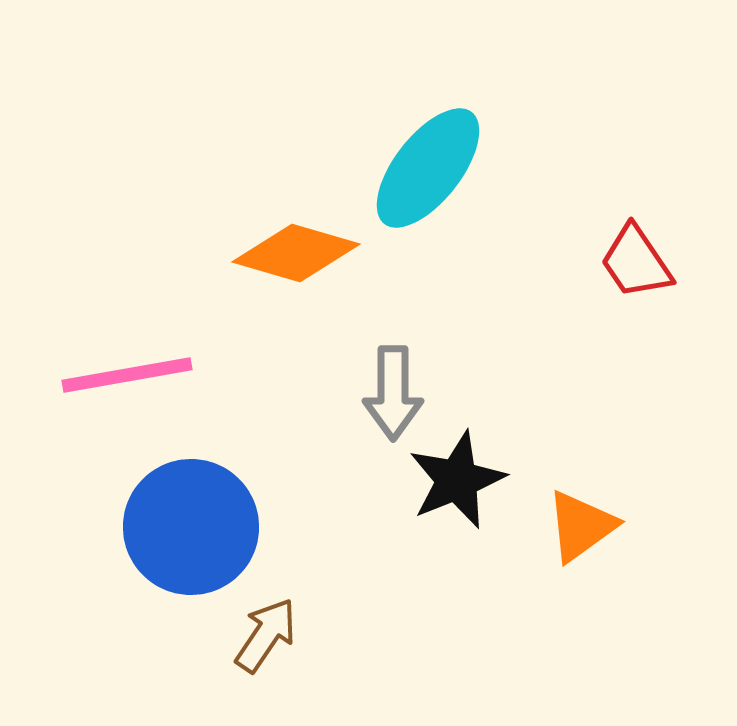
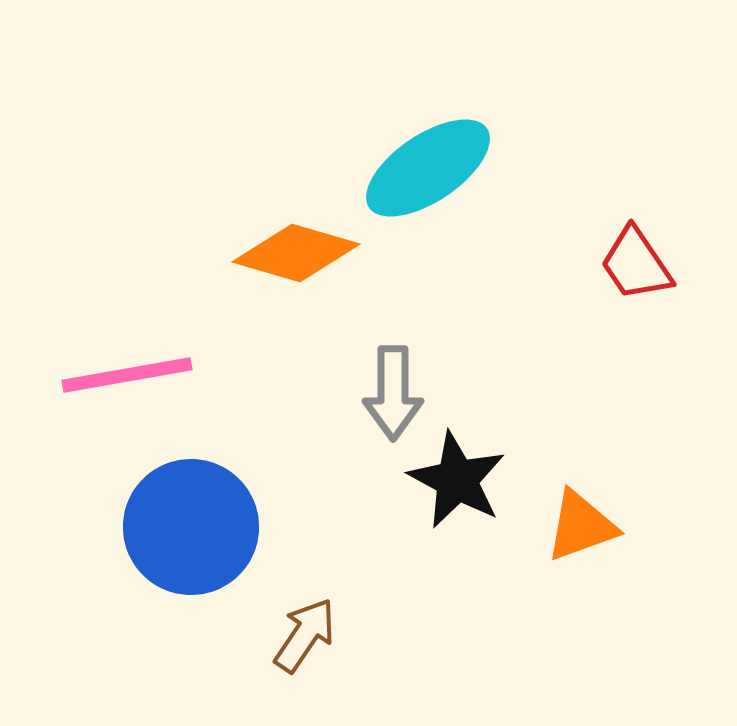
cyan ellipse: rotated 18 degrees clockwise
red trapezoid: moved 2 px down
black star: rotated 22 degrees counterclockwise
orange triangle: rotated 16 degrees clockwise
brown arrow: moved 39 px right
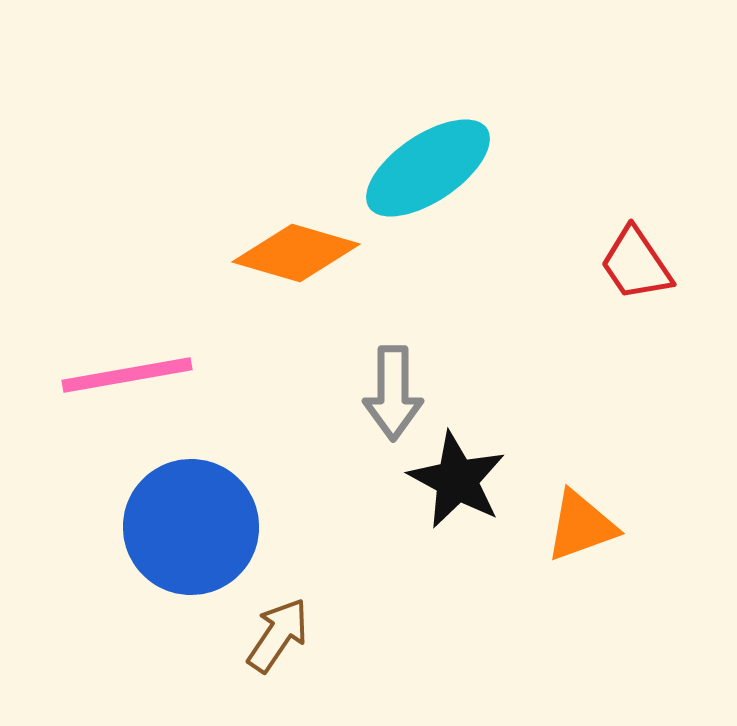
brown arrow: moved 27 px left
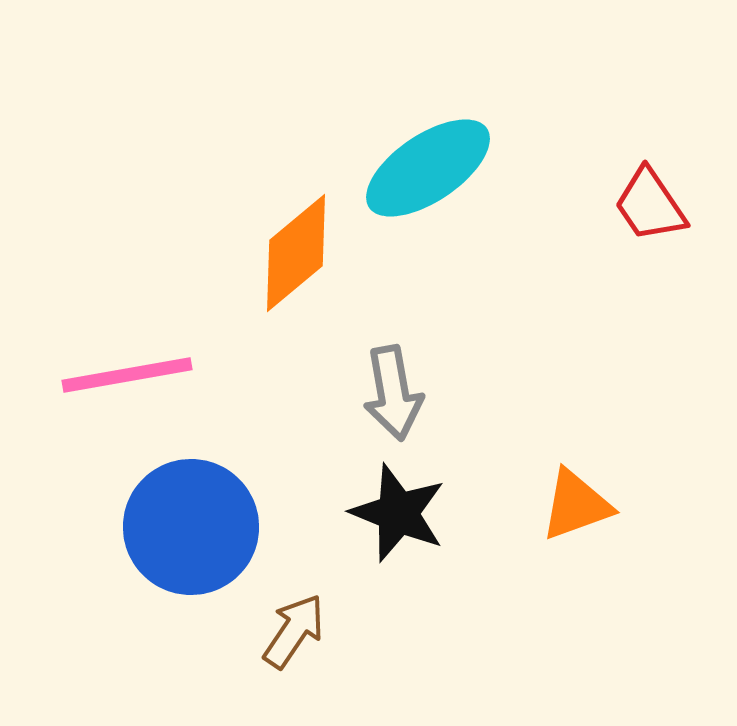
orange diamond: rotated 56 degrees counterclockwise
red trapezoid: moved 14 px right, 59 px up
gray arrow: rotated 10 degrees counterclockwise
black star: moved 59 px left, 33 px down; rotated 6 degrees counterclockwise
orange triangle: moved 5 px left, 21 px up
brown arrow: moved 16 px right, 4 px up
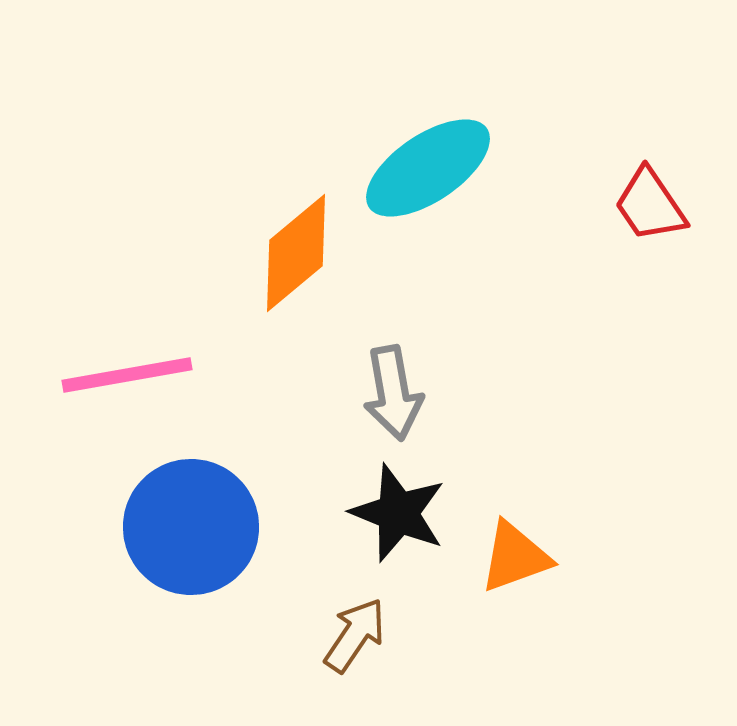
orange triangle: moved 61 px left, 52 px down
brown arrow: moved 61 px right, 4 px down
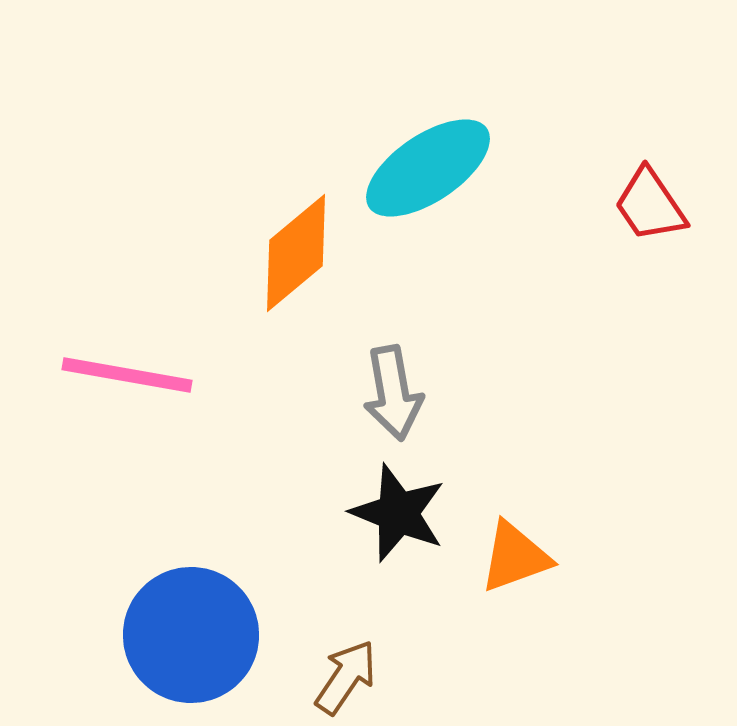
pink line: rotated 20 degrees clockwise
blue circle: moved 108 px down
brown arrow: moved 9 px left, 42 px down
